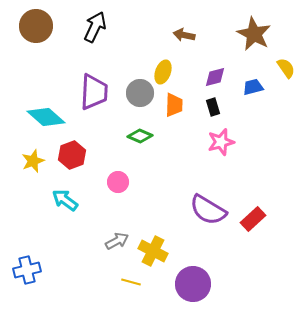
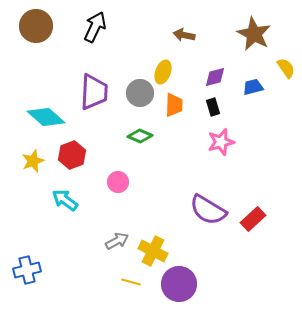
purple circle: moved 14 px left
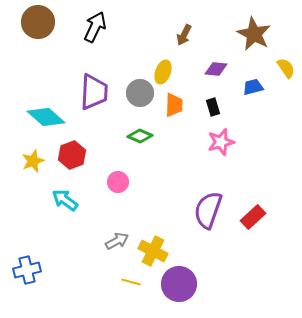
brown circle: moved 2 px right, 4 px up
brown arrow: rotated 75 degrees counterclockwise
purple diamond: moved 1 px right, 8 px up; rotated 20 degrees clockwise
purple semicircle: rotated 78 degrees clockwise
red rectangle: moved 2 px up
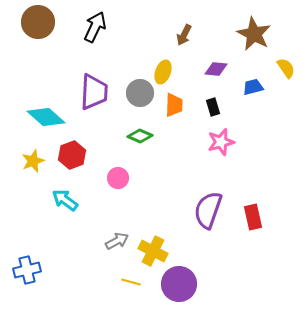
pink circle: moved 4 px up
red rectangle: rotated 60 degrees counterclockwise
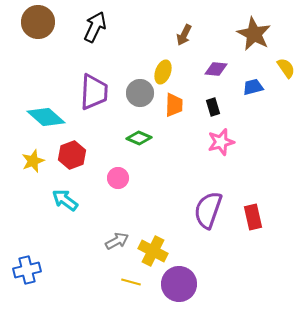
green diamond: moved 1 px left, 2 px down
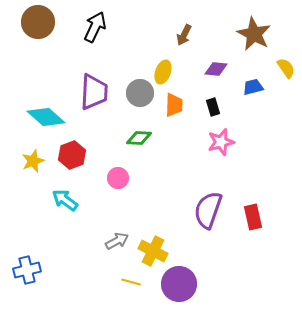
green diamond: rotated 20 degrees counterclockwise
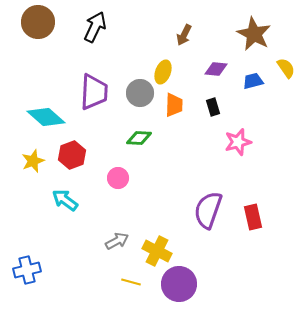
blue trapezoid: moved 6 px up
pink star: moved 17 px right
yellow cross: moved 4 px right
